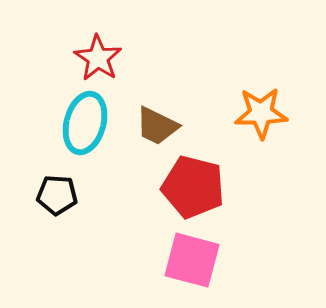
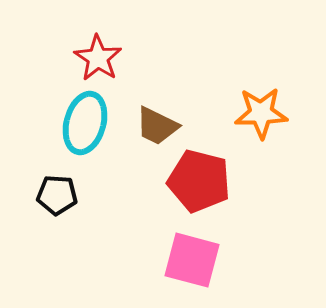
red pentagon: moved 6 px right, 6 px up
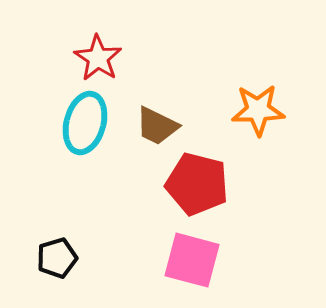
orange star: moved 3 px left, 3 px up
red pentagon: moved 2 px left, 3 px down
black pentagon: moved 63 px down; rotated 21 degrees counterclockwise
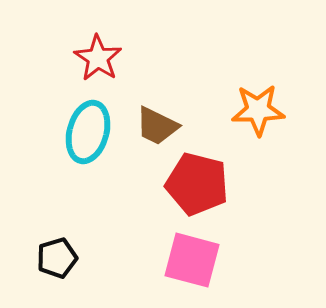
cyan ellipse: moved 3 px right, 9 px down
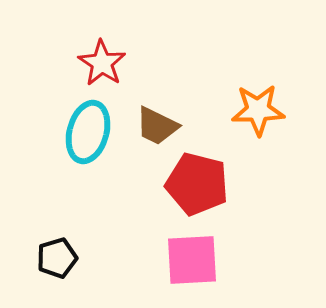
red star: moved 4 px right, 5 px down
pink square: rotated 18 degrees counterclockwise
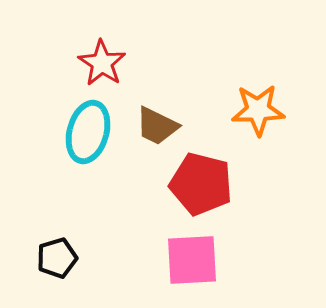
red pentagon: moved 4 px right
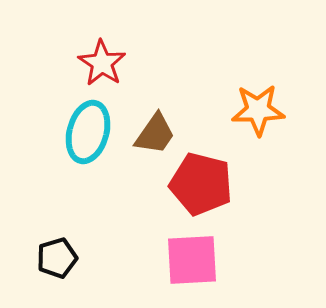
brown trapezoid: moved 2 px left, 8 px down; rotated 81 degrees counterclockwise
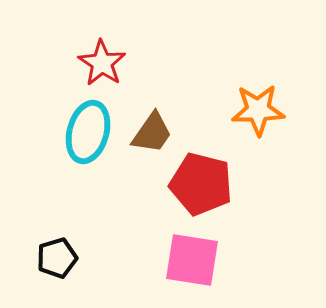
brown trapezoid: moved 3 px left, 1 px up
pink square: rotated 12 degrees clockwise
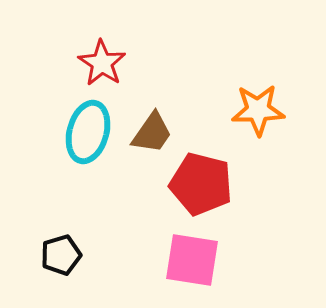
black pentagon: moved 4 px right, 3 px up
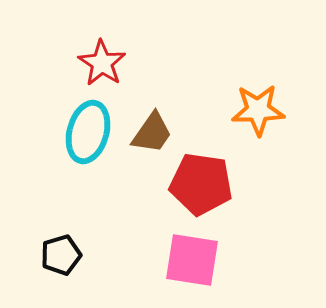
red pentagon: rotated 6 degrees counterclockwise
